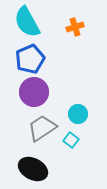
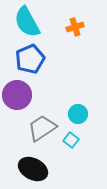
purple circle: moved 17 px left, 3 px down
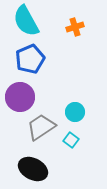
cyan semicircle: moved 1 px left, 1 px up
purple circle: moved 3 px right, 2 px down
cyan circle: moved 3 px left, 2 px up
gray trapezoid: moved 1 px left, 1 px up
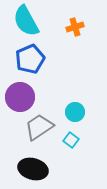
gray trapezoid: moved 2 px left
black ellipse: rotated 12 degrees counterclockwise
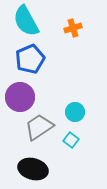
orange cross: moved 2 px left, 1 px down
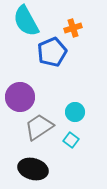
blue pentagon: moved 22 px right, 7 px up
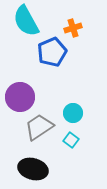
cyan circle: moved 2 px left, 1 px down
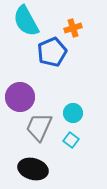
gray trapezoid: rotated 32 degrees counterclockwise
